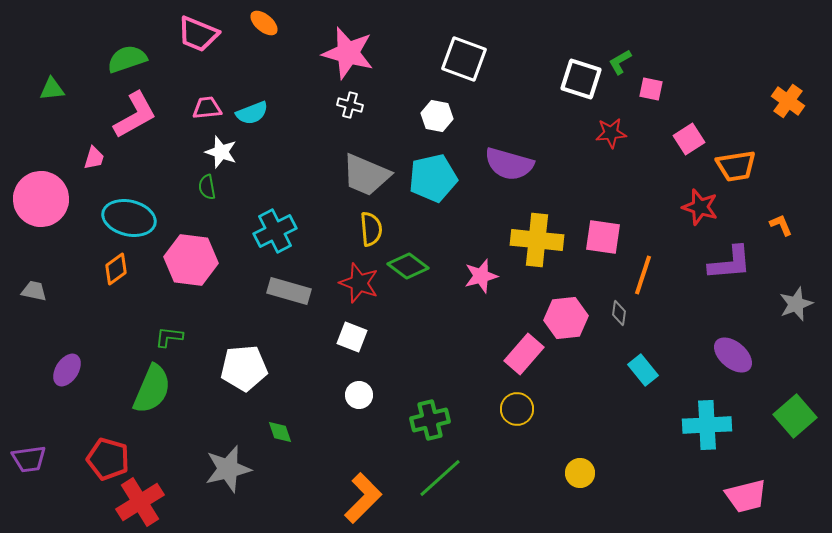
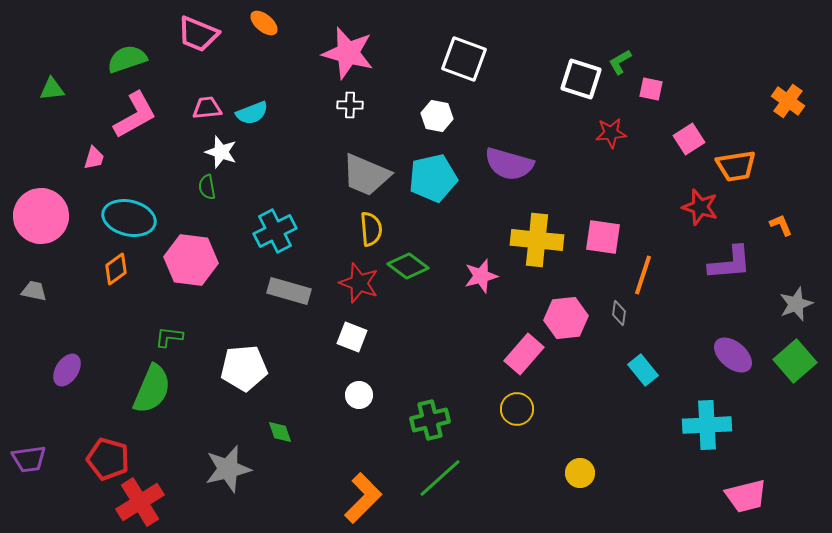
white cross at (350, 105): rotated 15 degrees counterclockwise
pink circle at (41, 199): moved 17 px down
green square at (795, 416): moved 55 px up
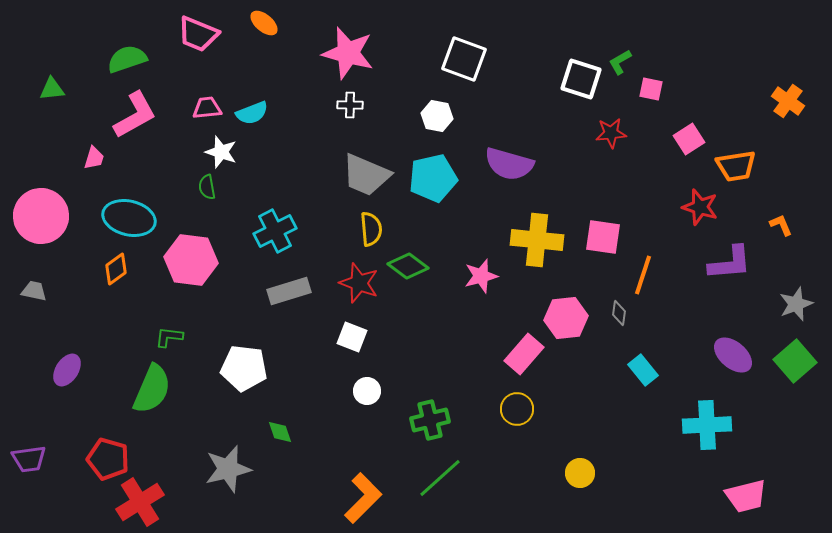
gray rectangle at (289, 291): rotated 33 degrees counterclockwise
white pentagon at (244, 368): rotated 12 degrees clockwise
white circle at (359, 395): moved 8 px right, 4 px up
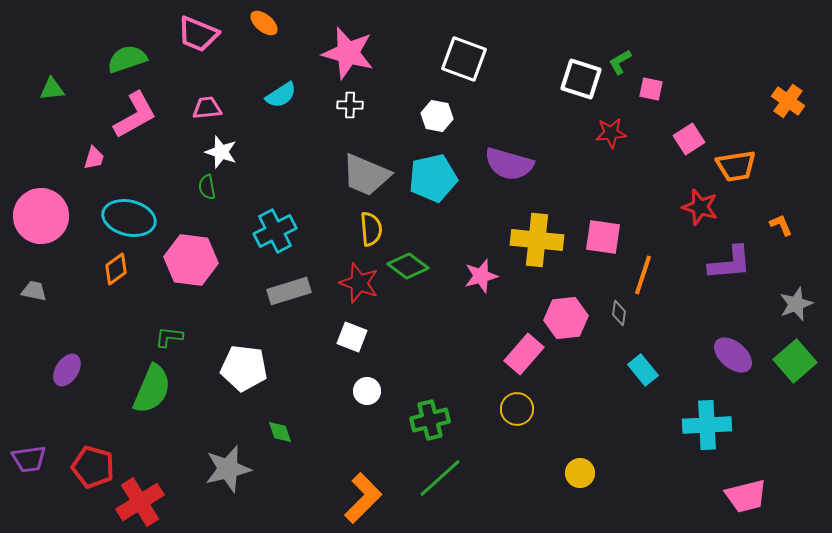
cyan semicircle at (252, 113): moved 29 px right, 18 px up; rotated 12 degrees counterclockwise
red pentagon at (108, 459): moved 15 px left, 8 px down
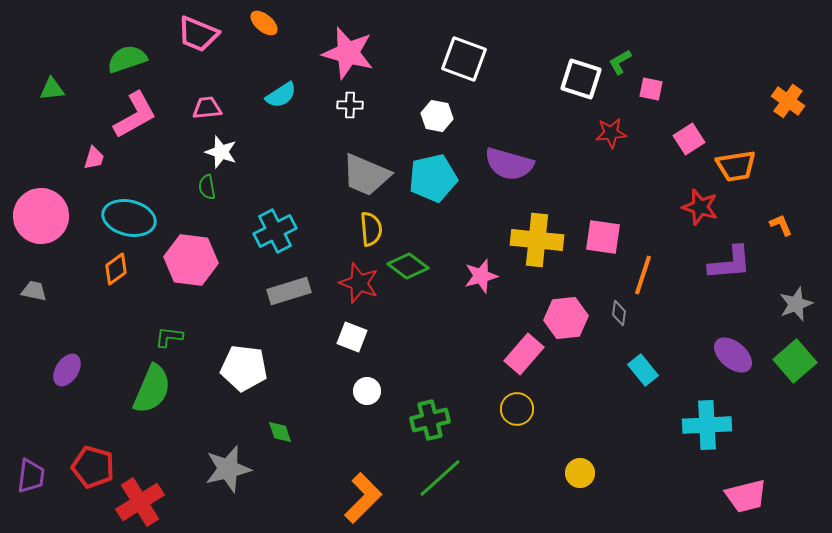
purple trapezoid at (29, 459): moved 2 px right, 17 px down; rotated 75 degrees counterclockwise
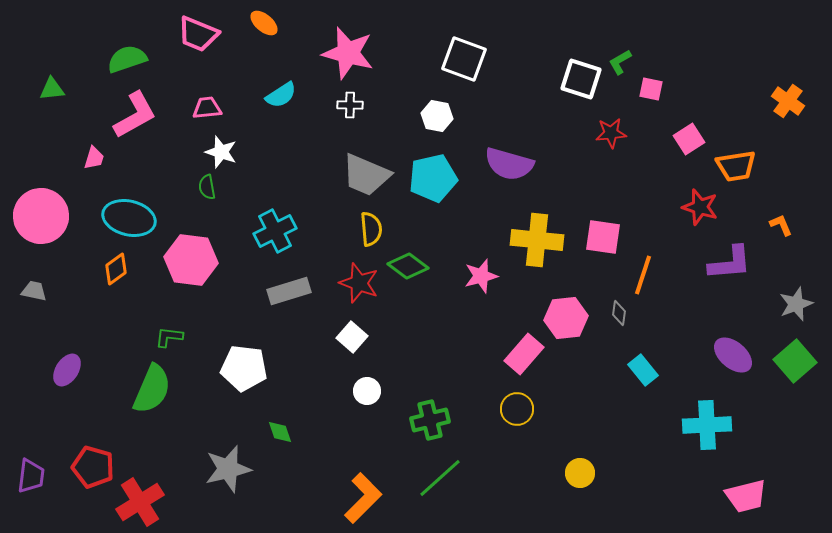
white square at (352, 337): rotated 20 degrees clockwise
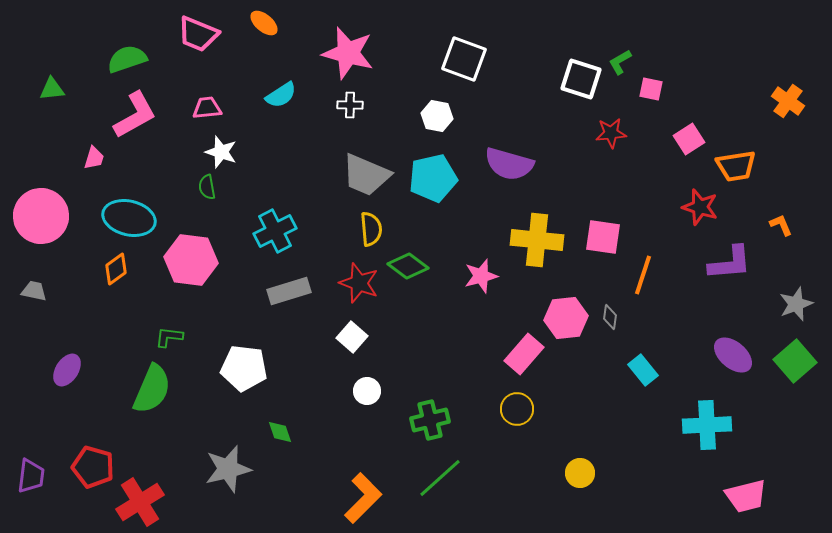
gray diamond at (619, 313): moved 9 px left, 4 px down
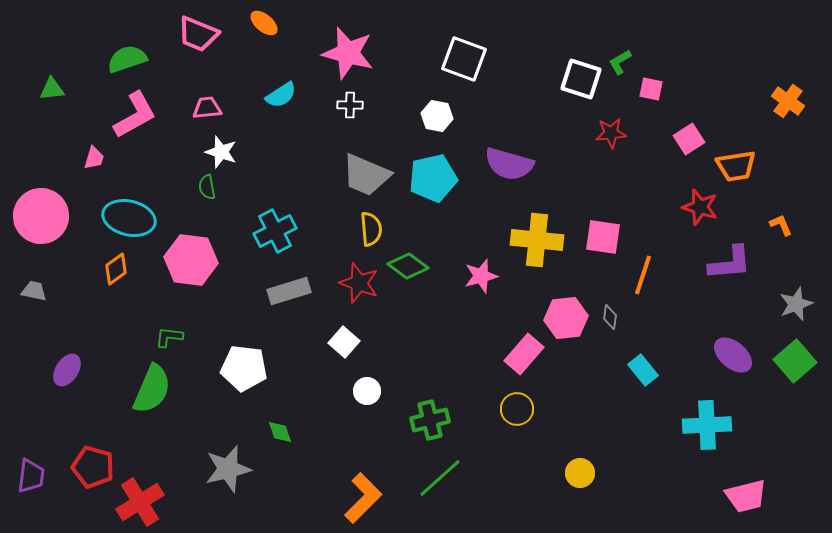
white square at (352, 337): moved 8 px left, 5 px down
